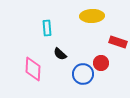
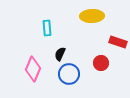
black semicircle: rotated 72 degrees clockwise
pink diamond: rotated 20 degrees clockwise
blue circle: moved 14 px left
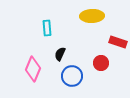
blue circle: moved 3 px right, 2 px down
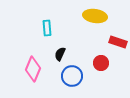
yellow ellipse: moved 3 px right; rotated 10 degrees clockwise
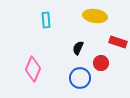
cyan rectangle: moved 1 px left, 8 px up
black semicircle: moved 18 px right, 6 px up
blue circle: moved 8 px right, 2 px down
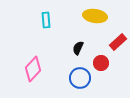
red rectangle: rotated 60 degrees counterclockwise
pink diamond: rotated 20 degrees clockwise
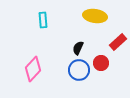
cyan rectangle: moved 3 px left
blue circle: moved 1 px left, 8 px up
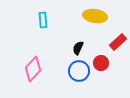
blue circle: moved 1 px down
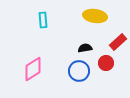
black semicircle: moved 7 px right; rotated 56 degrees clockwise
red circle: moved 5 px right
pink diamond: rotated 15 degrees clockwise
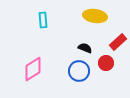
black semicircle: rotated 32 degrees clockwise
